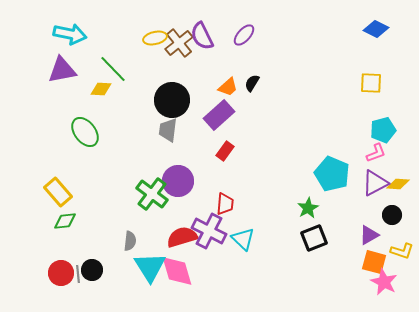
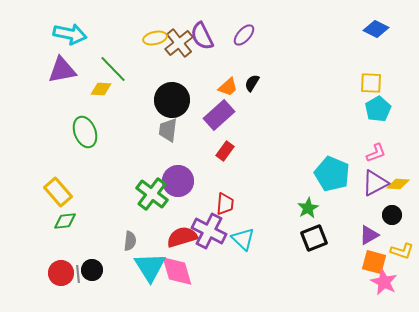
cyan pentagon at (383, 130): moved 5 px left, 21 px up; rotated 15 degrees counterclockwise
green ellipse at (85, 132): rotated 16 degrees clockwise
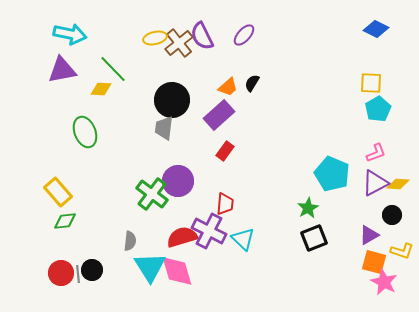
gray trapezoid at (168, 130): moved 4 px left, 2 px up
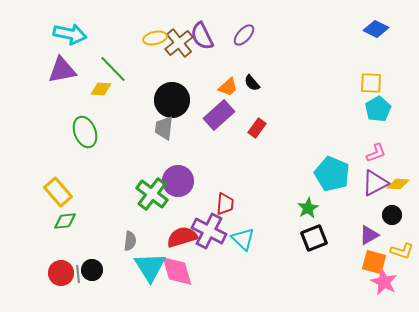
black semicircle at (252, 83): rotated 72 degrees counterclockwise
red rectangle at (225, 151): moved 32 px right, 23 px up
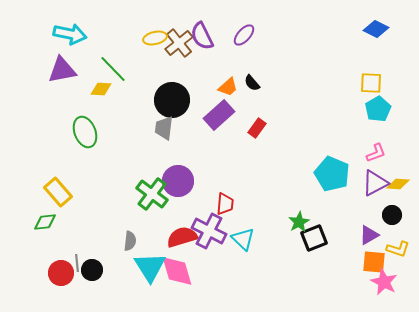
green star at (308, 208): moved 9 px left, 14 px down
green diamond at (65, 221): moved 20 px left, 1 px down
yellow L-shape at (402, 251): moved 4 px left, 2 px up
orange square at (374, 262): rotated 10 degrees counterclockwise
gray line at (78, 274): moved 1 px left, 11 px up
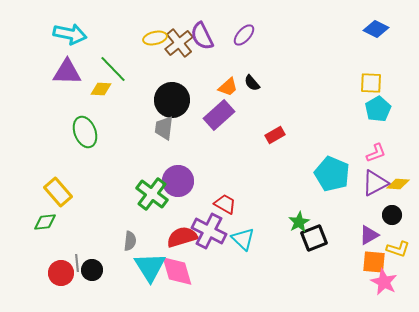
purple triangle at (62, 70): moved 5 px right, 2 px down; rotated 12 degrees clockwise
red rectangle at (257, 128): moved 18 px right, 7 px down; rotated 24 degrees clockwise
red trapezoid at (225, 204): rotated 65 degrees counterclockwise
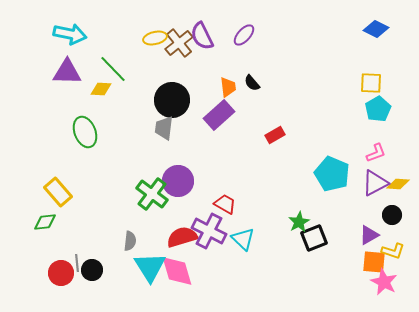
orange trapezoid at (228, 87): rotated 55 degrees counterclockwise
yellow L-shape at (398, 249): moved 5 px left, 2 px down
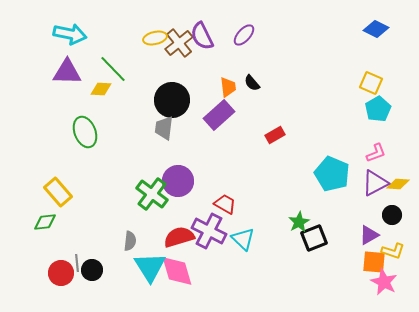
yellow square at (371, 83): rotated 20 degrees clockwise
red semicircle at (182, 237): moved 3 px left
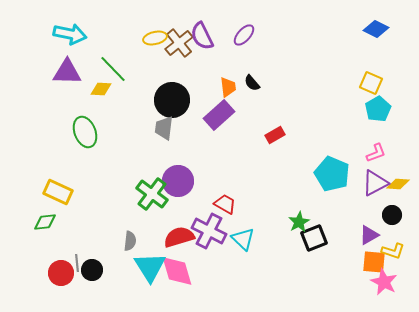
yellow rectangle at (58, 192): rotated 24 degrees counterclockwise
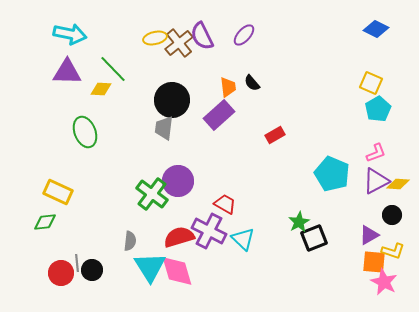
purple triangle at (375, 183): moved 1 px right, 2 px up
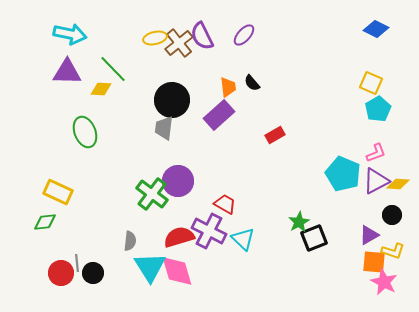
cyan pentagon at (332, 174): moved 11 px right
black circle at (92, 270): moved 1 px right, 3 px down
